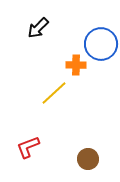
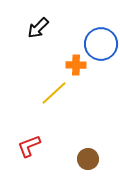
red L-shape: moved 1 px right, 1 px up
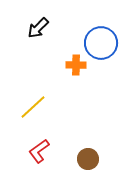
blue circle: moved 1 px up
yellow line: moved 21 px left, 14 px down
red L-shape: moved 10 px right, 5 px down; rotated 15 degrees counterclockwise
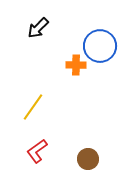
blue circle: moved 1 px left, 3 px down
yellow line: rotated 12 degrees counterclockwise
red L-shape: moved 2 px left
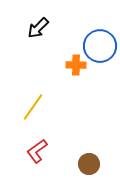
brown circle: moved 1 px right, 5 px down
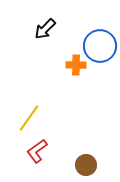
black arrow: moved 7 px right, 1 px down
yellow line: moved 4 px left, 11 px down
brown circle: moved 3 px left, 1 px down
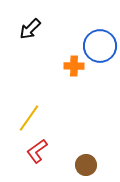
black arrow: moved 15 px left
orange cross: moved 2 px left, 1 px down
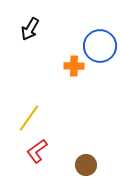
black arrow: rotated 15 degrees counterclockwise
